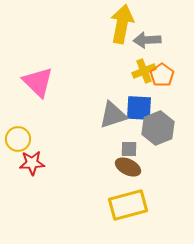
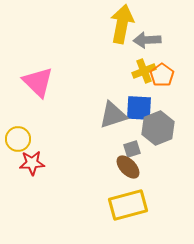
gray square: moved 3 px right; rotated 18 degrees counterclockwise
brown ellipse: rotated 20 degrees clockwise
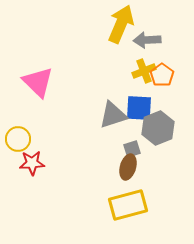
yellow arrow: moved 1 px left; rotated 12 degrees clockwise
brown ellipse: rotated 60 degrees clockwise
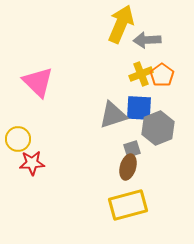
yellow cross: moved 3 px left, 3 px down
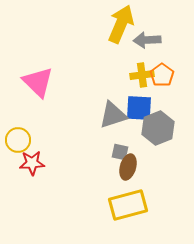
yellow cross: moved 1 px right, 1 px down; rotated 15 degrees clockwise
yellow circle: moved 1 px down
gray square: moved 12 px left, 3 px down; rotated 30 degrees clockwise
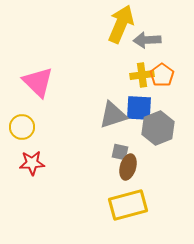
yellow circle: moved 4 px right, 13 px up
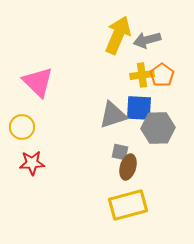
yellow arrow: moved 3 px left, 11 px down
gray arrow: rotated 12 degrees counterclockwise
gray hexagon: rotated 20 degrees clockwise
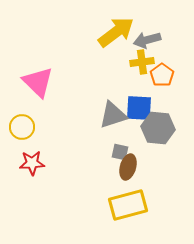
yellow arrow: moved 2 px left, 3 px up; rotated 30 degrees clockwise
yellow cross: moved 13 px up
gray hexagon: rotated 8 degrees clockwise
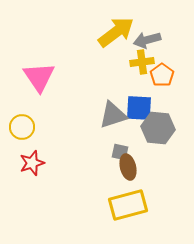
pink triangle: moved 1 px right, 5 px up; rotated 12 degrees clockwise
red star: rotated 15 degrees counterclockwise
brown ellipse: rotated 30 degrees counterclockwise
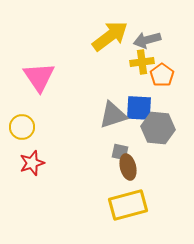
yellow arrow: moved 6 px left, 4 px down
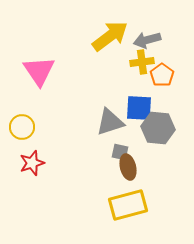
pink triangle: moved 6 px up
gray triangle: moved 3 px left, 7 px down
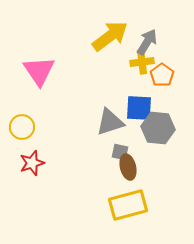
gray arrow: moved 2 px down; rotated 136 degrees clockwise
